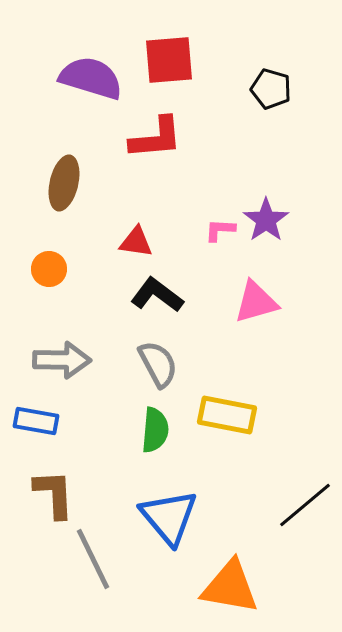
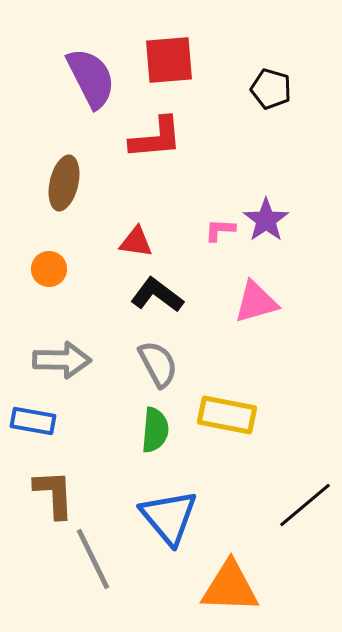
purple semicircle: rotated 46 degrees clockwise
blue rectangle: moved 3 px left
orange triangle: rotated 8 degrees counterclockwise
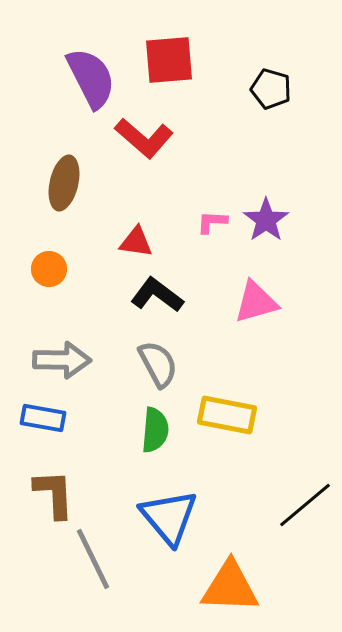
red L-shape: moved 12 px left; rotated 46 degrees clockwise
pink L-shape: moved 8 px left, 8 px up
blue rectangle: moved 10 px right, 3 px up
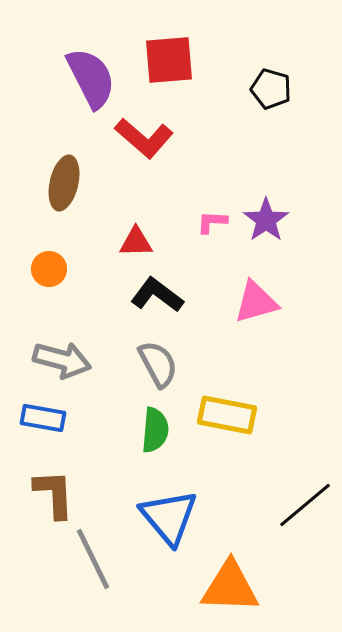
red triangle: rotated 9 degrees counterclockwise
gray arrow: rotated 14 degrees clockwise
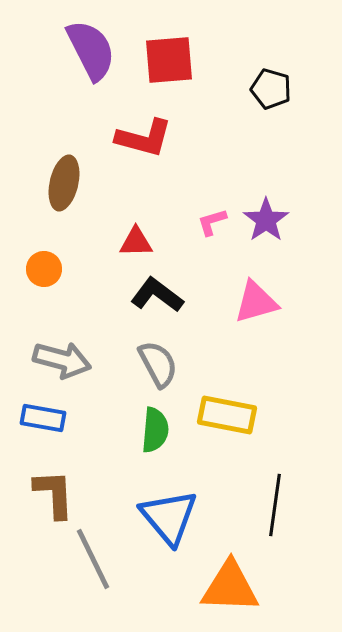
purple semicircle: moved 28 px up
red L-shape: rotated 26 degrees counterclockwise
pink L-shape: rotated 20 degrees counterclockwise
orange circle: moved 5 px left
black line: moved 30 px left; rotated 42 degrees counterclockwise
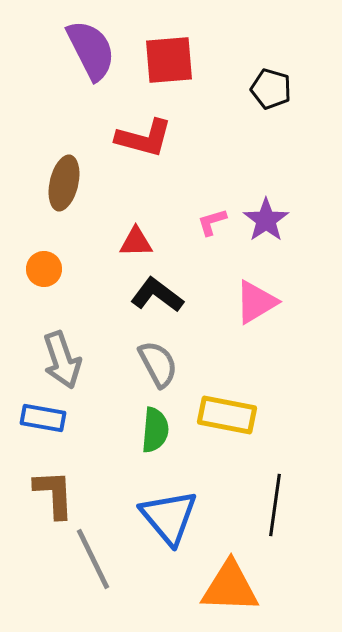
pink triangle: rotated 15 degrees counterclockwise
gray arrow: rotated 56 degrees clockwise
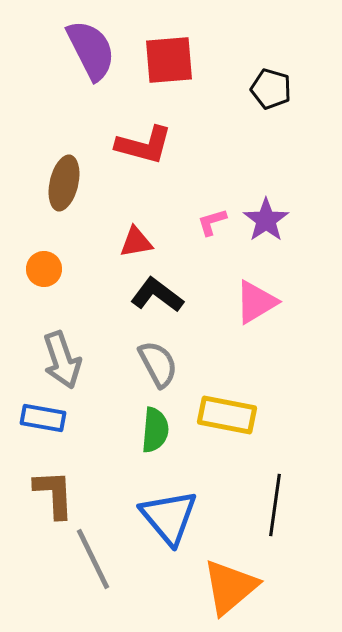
red L-shape: moved 7 px down
red triangle: rotated 9 degrees counterclockwise
orange triangle: rotated 42 degrees counterclockwise
